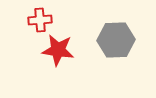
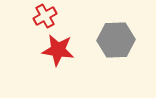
red cross: moved 5 px right, 4 px up; rotated 25 degrees counterclockwise
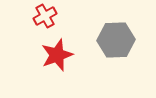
red star: moved 1 px left, 5 px down; rotated 28 degrees counterclockwise
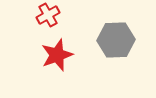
red cross: moved 3 px right, 1 px up
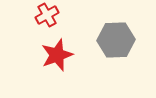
red cross: moved 1 px left
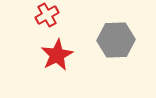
red star: rotated 8 degrees counterclockwise
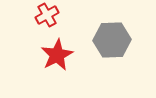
gray hexagon: moved 4 px left
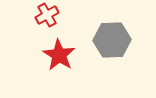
red star: moved 2 px right; rotated 12 degrees counterclockwise
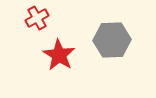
red cross: moved 10 px left, 3 px down
